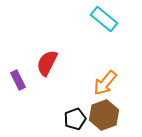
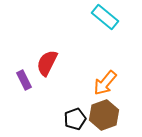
cyan rectangle: moved 1 px right, 2 px up
purple rectangle: moved 6 px right
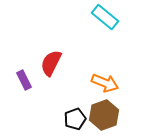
red semicircle: moved 4 px right
orange arrow: rotated 108 degrees counterclockwise
